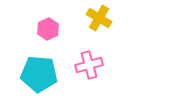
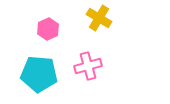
pink cross: moved 1 px left, 1 px down
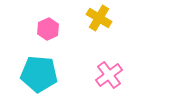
pink cross: moved 21 px right, 9 px down; rotated 20 degrees counterclockwise
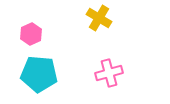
pink hexagon: moved 17 px left, 5 px down
pink cross: moved 2 px up; rotated 20 degrees clockwise
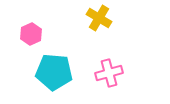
cyan pentagon: moved 15 px right, 2 px up
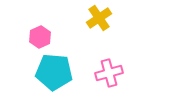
yellow cross: rotated 25 degrees clockwise
pink hexagon: moved 9 px right, 3 px down
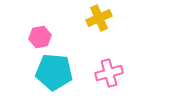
yellow cross: rotated 10 degrees clockwise
pink hexagon: rotated 15 degrees clockwise
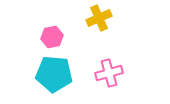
pink hexagon: moved 12 px right
cyan pentagon: moved 2 px down
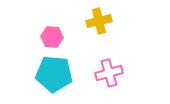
yellow cross: moved 3 px down; rotated 10 degrees clockwise
pink hexagon: rotated 15 degrees clockwise
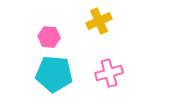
yellow cross: rotated 10 degrees counterclockwise
pink hexagon: moved 3 px left
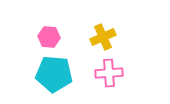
yellow cross: moved 4 px right, 16 px down
pink cross: rotated 12 degrees clockwise
